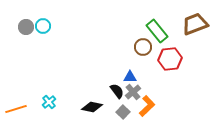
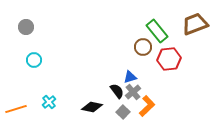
cyan circle: moved 9 px left, 34 px down
red hexagon: moved 1 px left
blue triangle: rotated 16 degrees counterclockwise
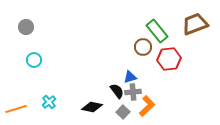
gray cross: rotated 35 degrees clockwise
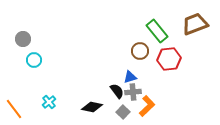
gray circle: moved 3 px left, 12 px down
brown circle: moved 3 px left, 4 px down
orange line: moved 2 px left; rotated 70 degrees clockwise
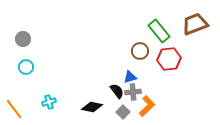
green rectangle: moved 2 px right
cyan circle: moved 8 px left, 7 px down
cyan cross: rotated 24 degrees clockwise
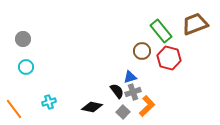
green rectangle: moved 2 px right
brown circle: moved 2 px right
red hexagon: moved 1 px up; rotated 20 degrees clockwise
gray cross: rotated 14 degrees counterclockwise
